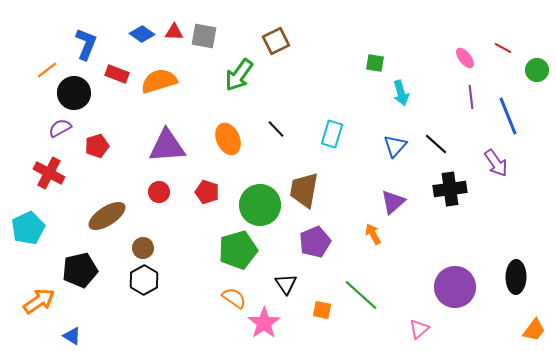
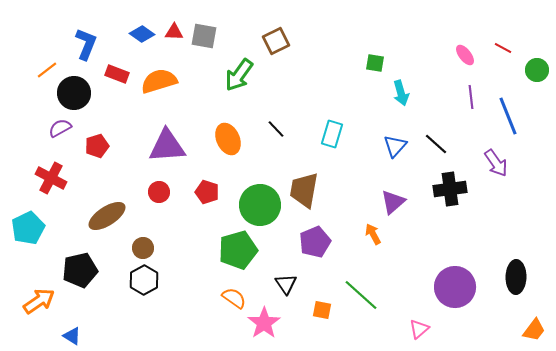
pink ellipse at (465, 58): moved 3 px up
red cross at (49, 173): moved 2 px right, 5 px down
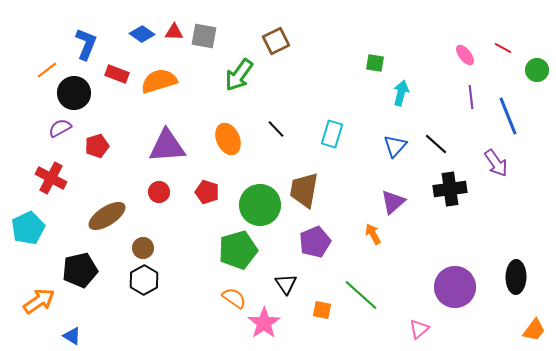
cyan arrow at (401, 93): rotated 150 degrees counterclockwise
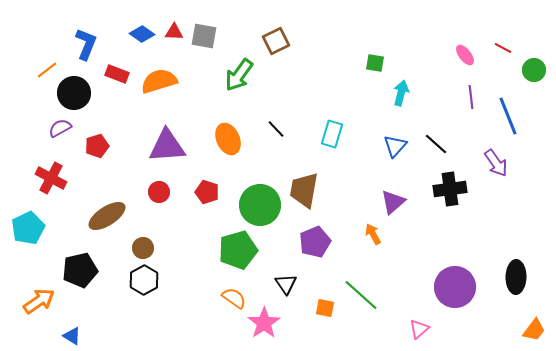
green circle at (537, 70): moved 3 px left
orange square at (322, 310): moved 3 px right, 2 px up
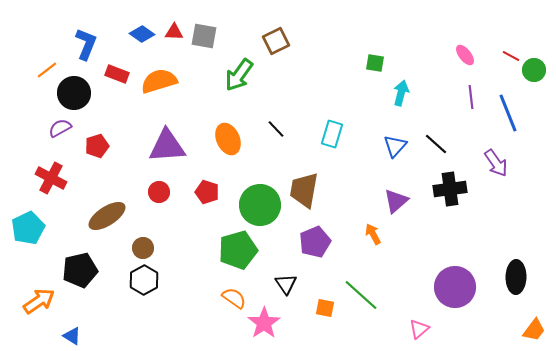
red line at (503, 48): moved 8 px right, 8 px down
blue line at (508, 116): moved 3 px up
purple triangle at (393, 202): moved 3 px right, 1 px up
